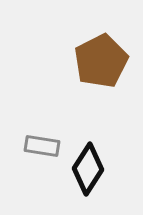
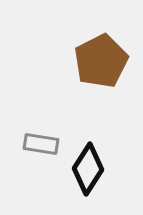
gray rectangle: moved 1 px left, 2 px up
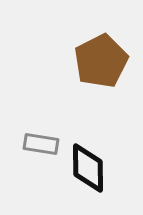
black diamond: moved 1 px up; rotated 33 degrees counterclockwise
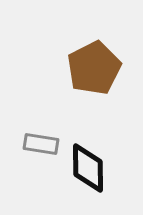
brown pentagon: moved 7 px left, 7 px down
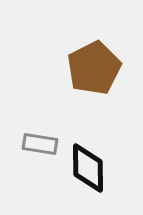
gray rectangle: moved 1 px left
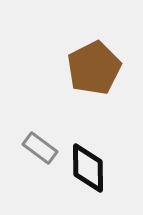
gray rectangle: moved 4 px down; rotated 28 degrees clockwise
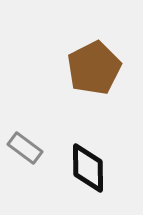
gray rectangle: moved 15 px left
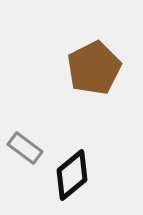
black diamond: moved 16 px left, 7 px down; rotated 51 degrees clockwise
